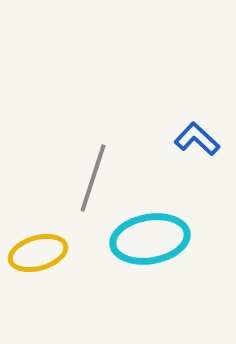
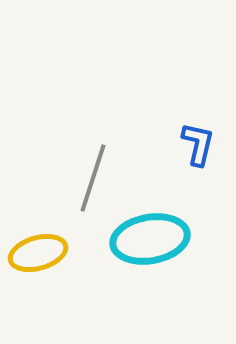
blue L-shape: moved 1 px right, 5 px down; rotated 60 degrees clockwise
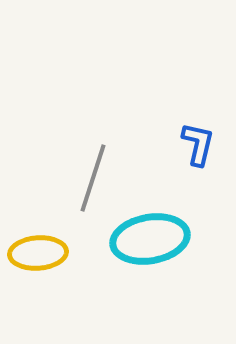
yellow ellipse: rotated 12 degrees clockwise
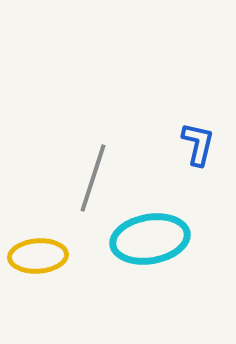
yellow ellipse: moved 3 px down
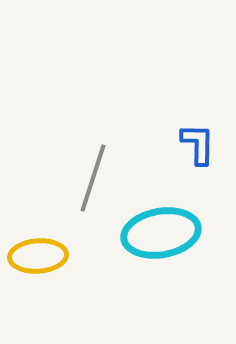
blue L-shape: rotated 12 degrees counterclockwise
cyan ellipse: moved 11 px right, 6 px up
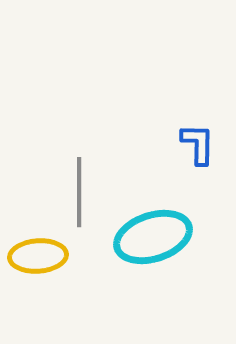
gray line: moved 14 px left, 14 px down; rotated 18 degrees counterclockwise
cyan ellipse: moved 8 px left, 4 px down; rotated 8 degrees counterclockwise
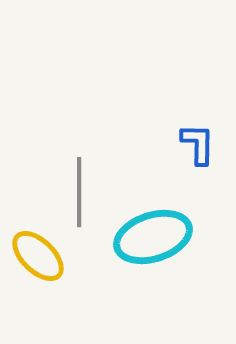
yellow ellipse: rotated 48 degrees clockwise
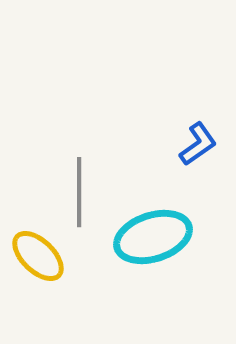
blue L-shape: rotated 54 degrees clockwise
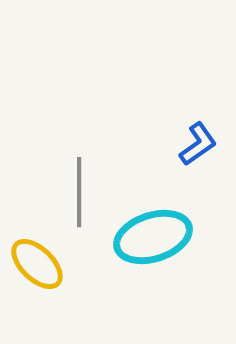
yellow ellipse: moved 1 px left, 8 px down
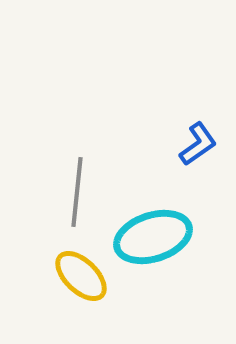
gray line: moved 2 px left; rotated 6 degrees clockwise
yellow ellipse: moved 44 px right, 12 px down
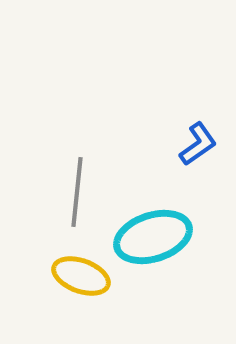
yellow ellipse: rotated 24 degrees counterclockwise
